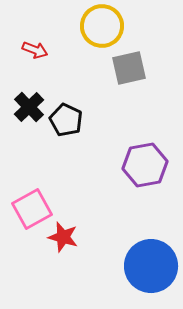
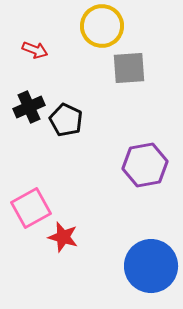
gray square: rotated 9 degrees clockwise
black cross: rotated 20 degrees clockwise
pink square: moved 1 px left, 1 px up
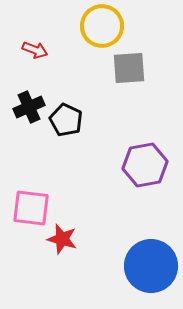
pink square: rotated 36 degrees clockwise
red star: moved 1 px left, 2 px down
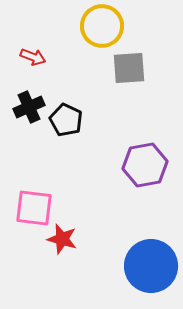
red arrow: moved 2 px left, 7 px down
pink square: moved 3 px right
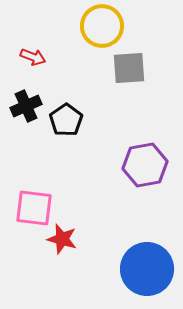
black cross: moved 3 px left, 1 px up
black pentagon: rotated 12 degrees clockwise
blue circle: moved 4 px left, 3 px down
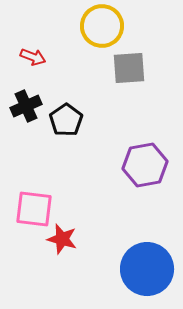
pink square: moved 1 px down
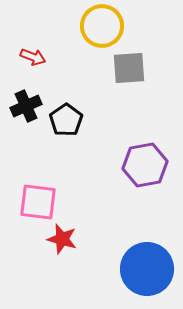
pink square: moved 4 px right, 7 px up
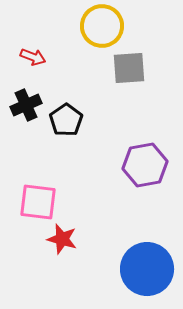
black cross: moved 1 px up
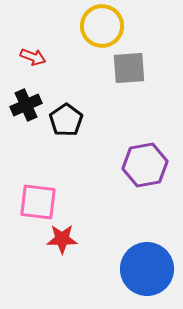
red star: rotated 16 degrees counterclockwise
